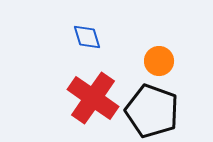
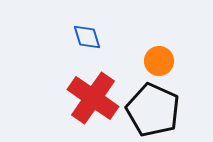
black pentagon: moved 1 px right, 1 px up; rotated 4 degrees clockwise
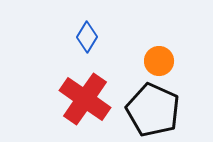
blue diamond: rotated 48 degrees clockwise
red cross: moved 8 px left, 1 px down
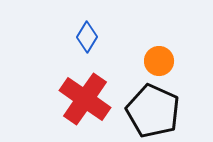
black pentagon: moved 1 px down
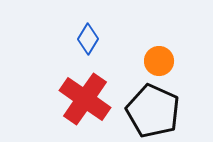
blue diamond: moved 1 px right, 2 px down
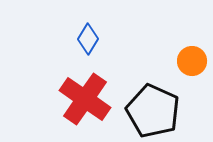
orange circle: moved 33 px right
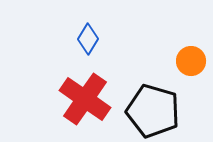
orange circle: moved 1 px left
black pentagon: rotated 8 degrees counterclockwise
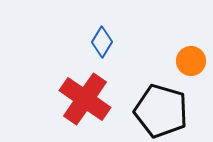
blue diamond: moved 14 px right, 3 px down
black pentagon: moved 8 px right
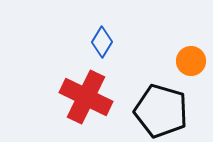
red cross: moved 1 px right, 2 px up; rotated 9 degrees counterclockwise
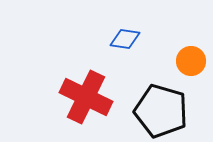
blue diamond: moved 23 px right, 3 px up; rotated 68 degrees clockwise
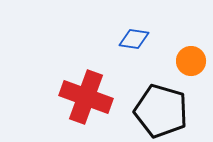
blue diamond: moved 9 px right
red cross: rotated 6 degrees counterclockwise
